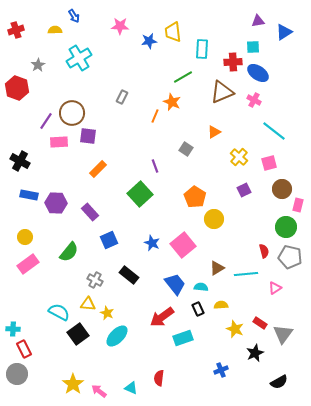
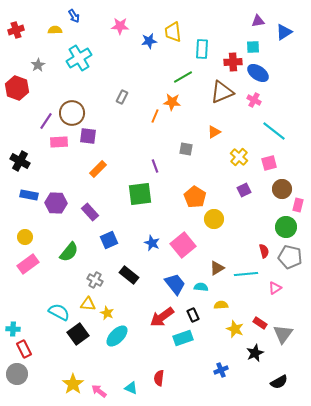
orange star at (172, 102): rotated 18 degrees counterclockwise
gray square at (186, 149): rotated 24 degrees counterclockwise
green square at (140, 194): rotated 35 degrees clockwise
black rectangle at (198, 309): moved 5 px left, 6 px down
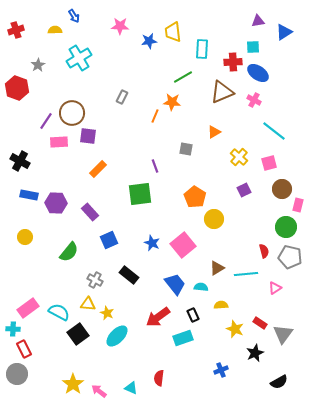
pink rectangle at (28, 264): moved 44 px down
red arrow at (162, 317): moved 4 px left
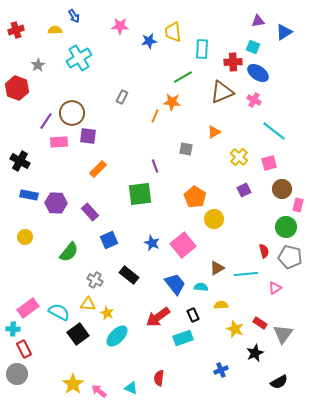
cyan square at (253, 47): rotated 24 degrees clockwise
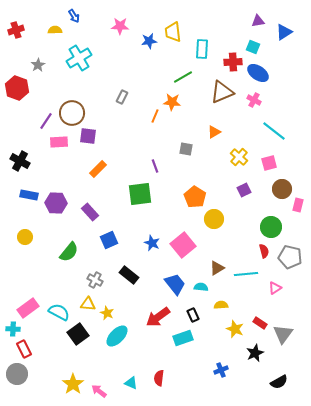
green circle at (286, 227): moved 15 px left
cyan triangle at (131, 388): moved 5 px up
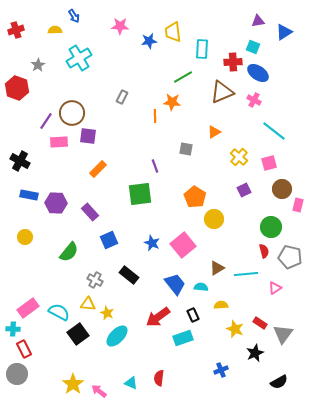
orange line at (155, 116): rotated 24 degrees counterclockwise
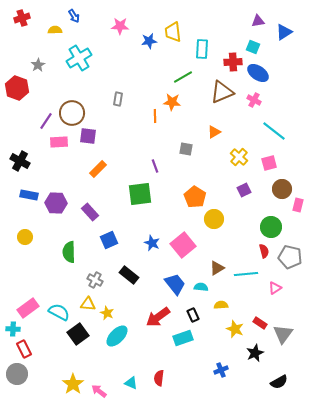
red cross at (16, 30): moved 6 px right, 12 px up
gray rectangle at (122, 97): moved 4 px left, 2 px down; rotated 16 degrees counterclockwise
green semicircle at (69, 252): rotated 140 degrees clockwise
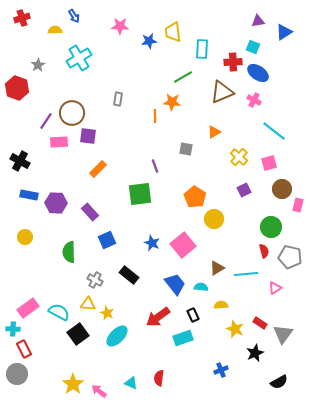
blue square at (109, 240): moved 2 px left
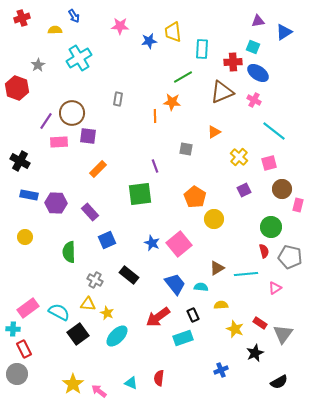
pink square at (183, 245): moved 4 px left, 1 px up
